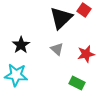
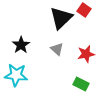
green rectangle: moved 4 px right, 1 px down
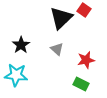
red star: moved 6 px down
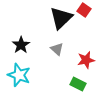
cyan star: moved 3 px right; rotated 15 degrees clockwise
green rectangle: moved 3 px left
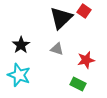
red square: moved 1 px down
gray triangle: rotated 24 degrees counterclockwise
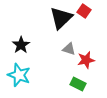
gray triangle: moved 12 px right
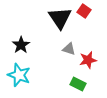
black triangle: moved 1 px left; rotated 20 degrees counterclockwise
red star: moved 2 px right
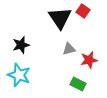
red square: moved 1 px left
black star: rotated 18 degrees clockwise
gray triangle: rotated 32 degrees counterclockwise
red star: moved 1 px right
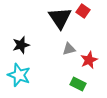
red star: rotated 12 degrees counterclockwise
